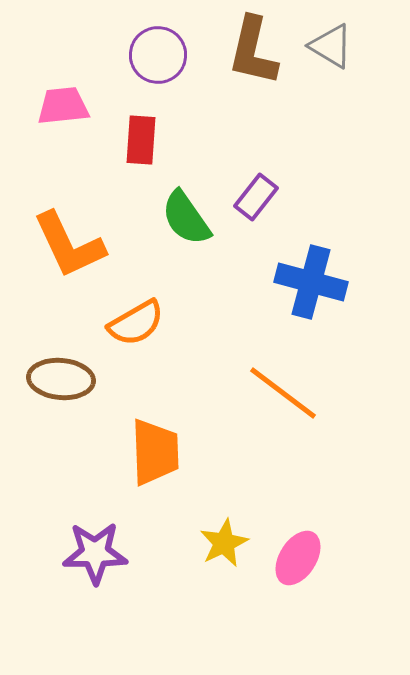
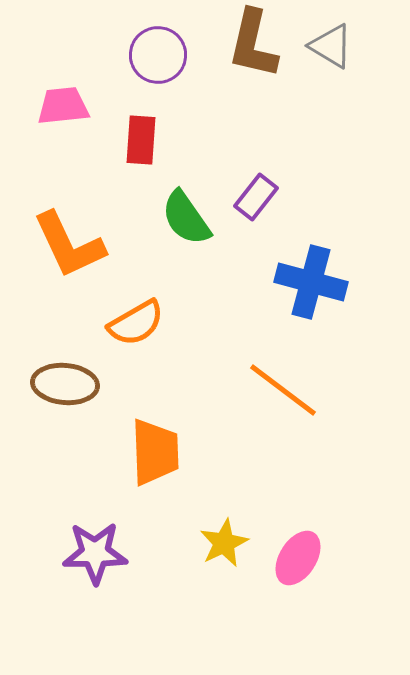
brown L-shape: moved 7 px up
brown ellipse: moved 4 px right, 5 px down
orange line: moved 3 px up
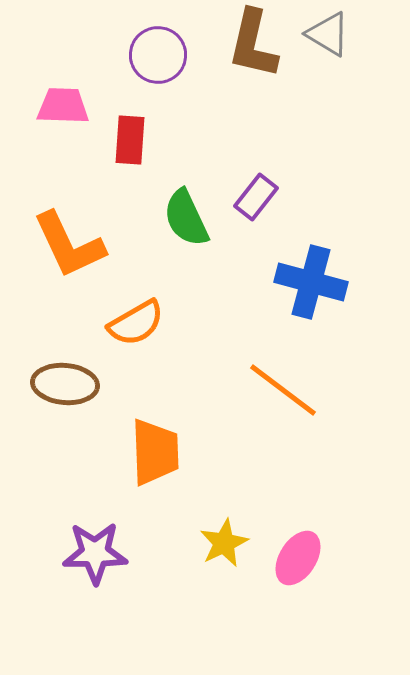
gray triangle: moved 3 px left, 12 px up
pink trapezoid: rotated 8 degrees clockwise
red rectangle: moved 11 px left
green semicircle: rotated 10 degrees clockwise
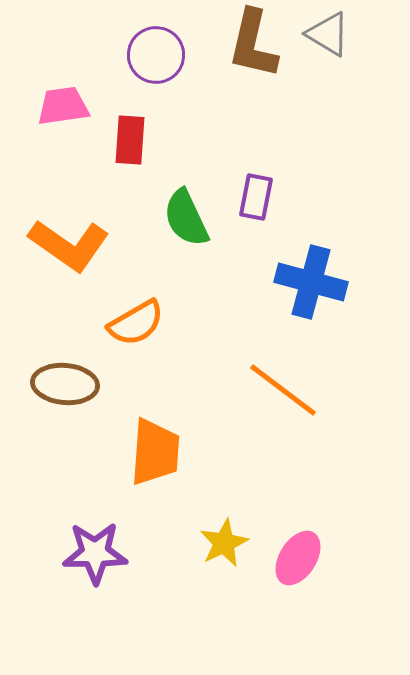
purple circle: moved 2 px left
pink trapezoid: rotated 10 degrees counterclockwise
purple rectangle: rotated 27 degrees counterclockwise
orange L-shape: rotated 30 degrees counterclockwise
orange trapezoid: rotated 6 degrees clockwise
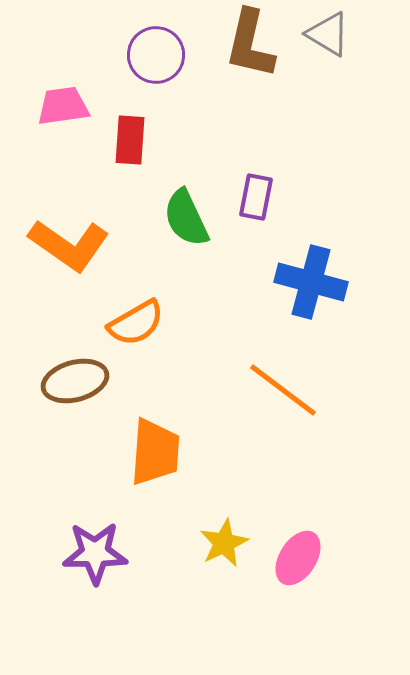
brown L-shape: moved 3 px left
brown ellipse: moved 10 px right, 3 px up; rotated 20 degrees counterclockwise
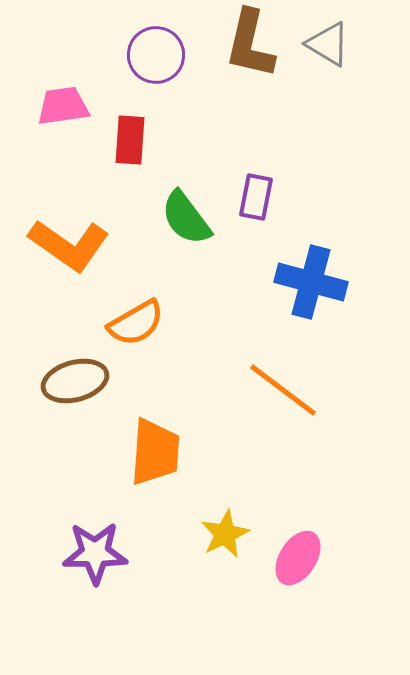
gray triangle: moved 10 px down
green semicircle: rotated 12 degrees counterclockwise
yellow star: moved 1 px right, 9 px up
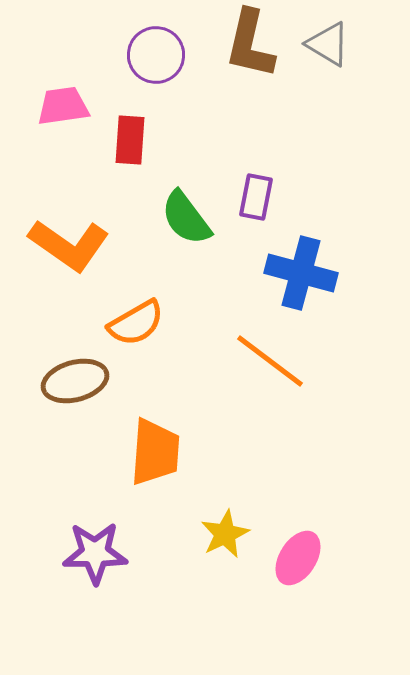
blue cross: moved 10 px left, 9 px up
orange line: moved 13 px left, 29 px up
